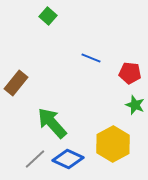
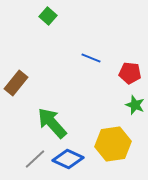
yellow hexagon: rotated 20 degrees clockwise
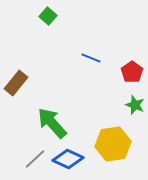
red pentagon: moved 2 px right, 1 px up; rotated 30 degrees clockwise
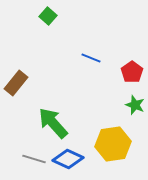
green arrow: moved 1 px right
gray line: moved 1 px left; rotated 60 degrees clockwise
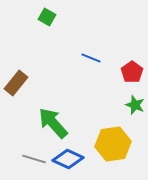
green square: moved 1 px left, 1 px down; rotated 12 degrees counterclockwise
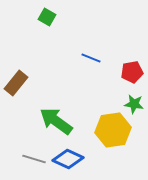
red pentagon: rotated 25 degrees clockwise
green star: moved 1 px left, 1 px up; rotated 12 degrees counterclockwise
green arrow: moved 3 px right, 2 px up; rotated 12 degrees counterclockwise
yellow hexagon: moved 14 px up
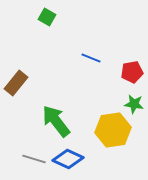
green arrow: rotated 16 degrees clockwise
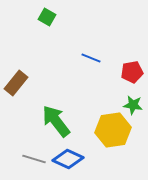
green star: moved 1 px left, 1 px down
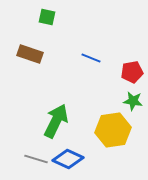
green square: rotated 18 degrees counterclockwise
brown rectangle: moved 14 px right, 29 px up; rotated 70 degrees clockwise
green star: moved 4 px up
green arrow: rotated 64 degrees clockwise
gray line: moved 2 px right
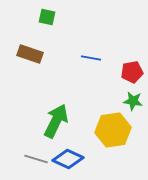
blue line: rotated 12 degrees counterclockwise
